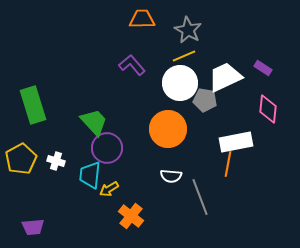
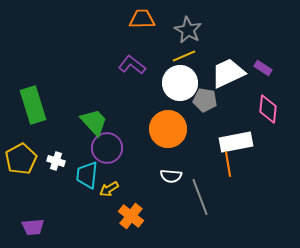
purple L-shape: rotated 12 degrees counterclockwise
white trapezoid: moved 3 px right, 4 px up
orange line: rotated 20 degrees counterclockwise
cyan trapezoid: moved 3 px left
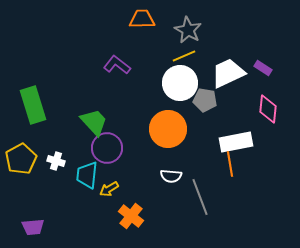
purple L-shape: moved 15 px left
orange line: moved 2 px right
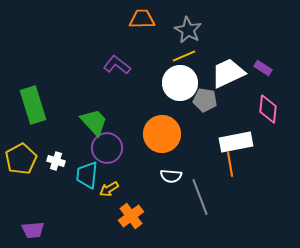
orange circle: moved 6 px left, 5 px down
orange cross: rotated 15 degrees clockwise
purple trapezoid: moved 3 px down
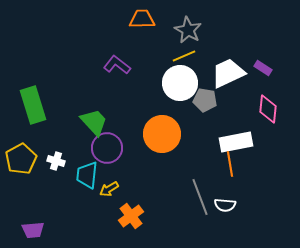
white semicircle: moved 54 px right, 29 px down
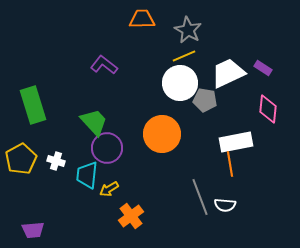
purple L-shape: moved 13 px left
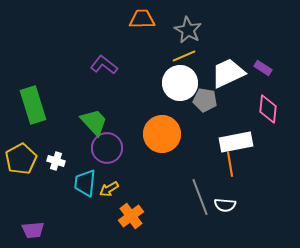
cyan trapezoid: moved 2 px left, 8 px down
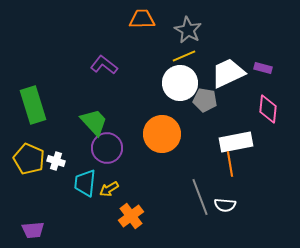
purple rectangle: rotated 18 degrees counterclockwise
yellow pentagon: moved 8 px right; rotated 20 degrees counterclockwise
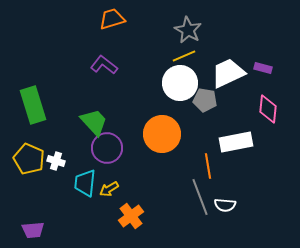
orange trapezoid: moved 30 px left; rotated 16 degrees counterclockwise
orange line: moved 22 px left, 2 px down
